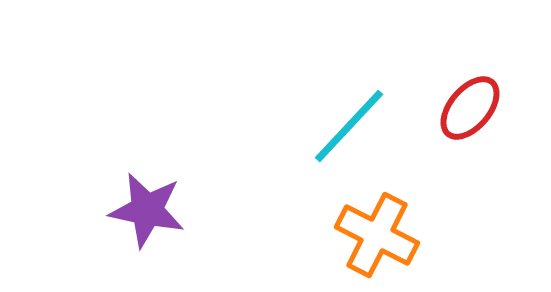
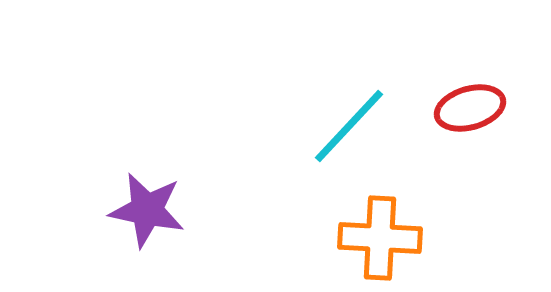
red ellipse: rotated 34 degrees clockwise
orange cross: moved 3 px right, 3 px down; rotated 24 degrees counterclockwise
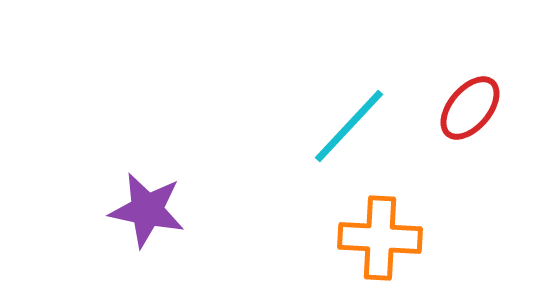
red ellipse: rotated 34 degrees counterclockwise
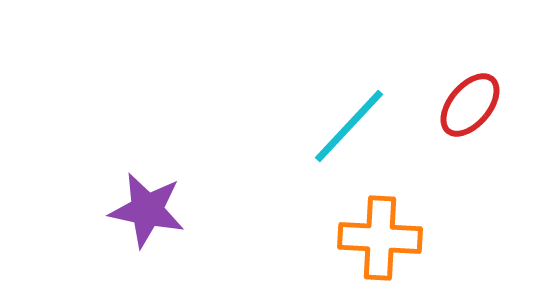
red ellipse: moved 3 px up
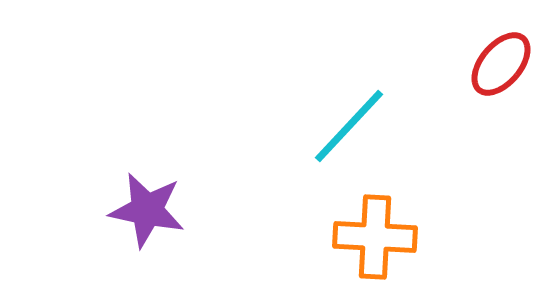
red ellipse: moved 31 px right, 41 px up
orange cross: moved 5 px left, 1 px up
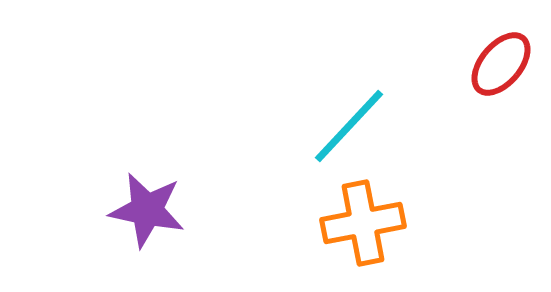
orange cross: moved 12 px left, 14 px up; rotated 14 degrees counterclockwise
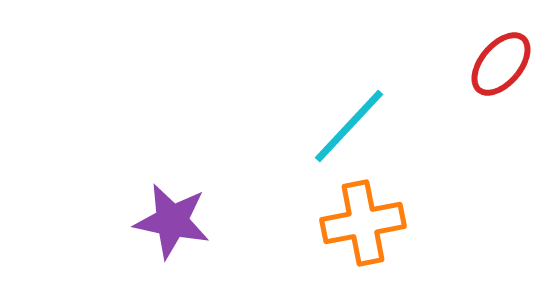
purple star: moved 25 px right, 11 px down
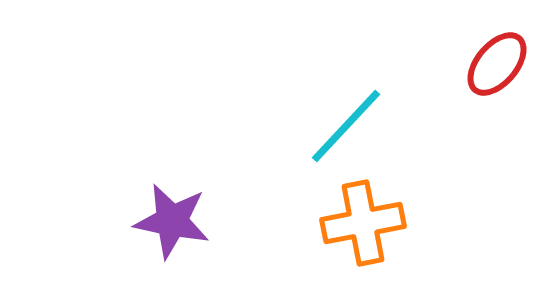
red ellipse: moved 4 px left
cyan line: moved 3 px left
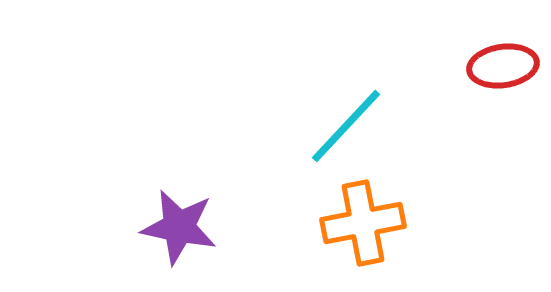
red ellipse: moved 6 px right, 2 px down; rotated 42 degrees clockwise
purple star: moved 7 px right, 6 px down
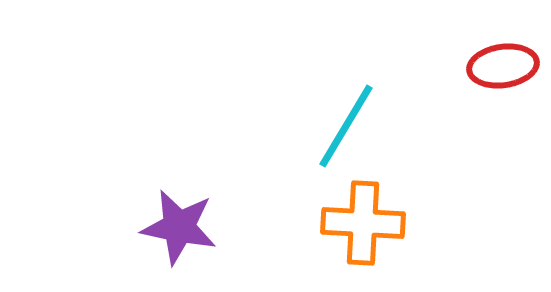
cyan line: rotated 12 degrees counterclockwise
orange cross: rotated 14 degrees clockwise
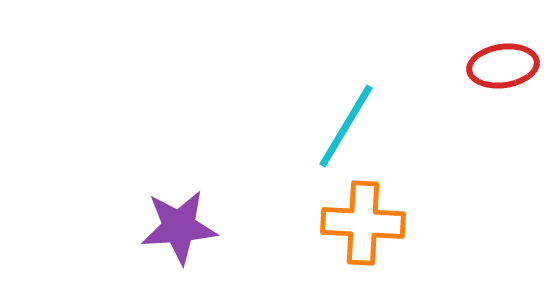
purple star: rotated 16 degrees counterclockwise
